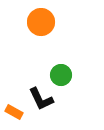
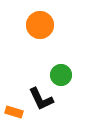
orange circle: moved 1 px left, 3 px down
orange rectangle: rotated 12 degrees counterclockwise
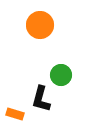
black L-shape: rotated 40 degrees clockwise
orange rectangle: moved 1 px right, 2 px down
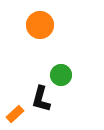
orange rectangle: rotated 60 degrees counterclockwise
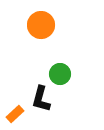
orange circle: moved 1 px right
green circle: moved 1 px left, 1 px up
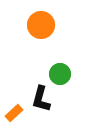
orange rectangle: moved 1 px left, 1 px up
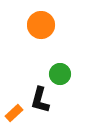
black L-shape: moved 1 px left, 1 px down
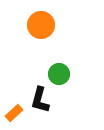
green circle: moved 1 px left
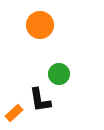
orange circle: moved 1 px left
black L-shape: rotated 24 degrees counterclockwise
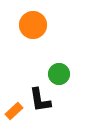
orange circle: moved 7 px left
orange rectangle: moved 2 px up
